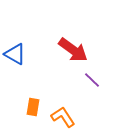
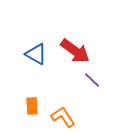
red arrow: moved 2 px right, 1 px down
blue triangle: moved 21 px right
orange rectangle: moved 1 px left, 1 px up; rotated 12 degrees counterclockwise
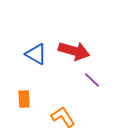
red arrow: moved 1 px left; rotated 20 degrees counterclockwise
orange rectangle: moved 8 px left, 7 px up
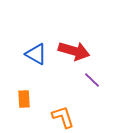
orange L-shape: rotated 15 degrees clockwise
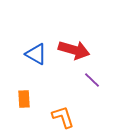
red arrow: moved 1 px up
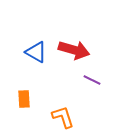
blue triangle: moved 2 px up
purple line: rotated 18 degrees counterclockwise
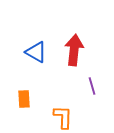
red arrow: rotated 100 degrees counterclockwise
purple line: moved 6 px down; rotated 48 degrees clockwise
orange L-shape: rotated 20 degrees clockwise
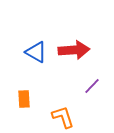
red arrow: rotated 80 degrees clockwise
purple line: rotated 60 degrees clockwise
orange L-shape: rotated 20 degrees counterclockwise
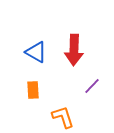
red arrow: rotated 96 degrees clockwise
orange rectangle: moved 9 px right, 9 px up
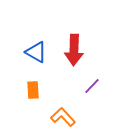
orange L-shape: rotated 25 degrees counterclockwise
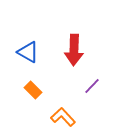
blue triangle: moved 8 px left
orange rectangle: rotated 42 degrees counterclockwise
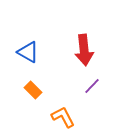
red arrow: moved 10 px right; rotated 8 degrees counterclockwise
orange L-shape: rotated 15 degrees clockwise
